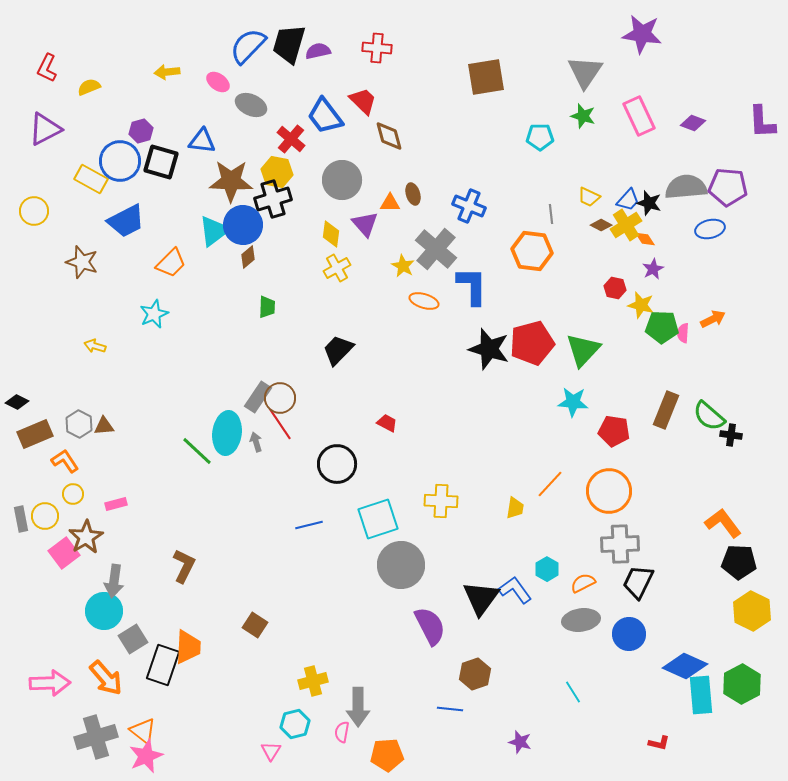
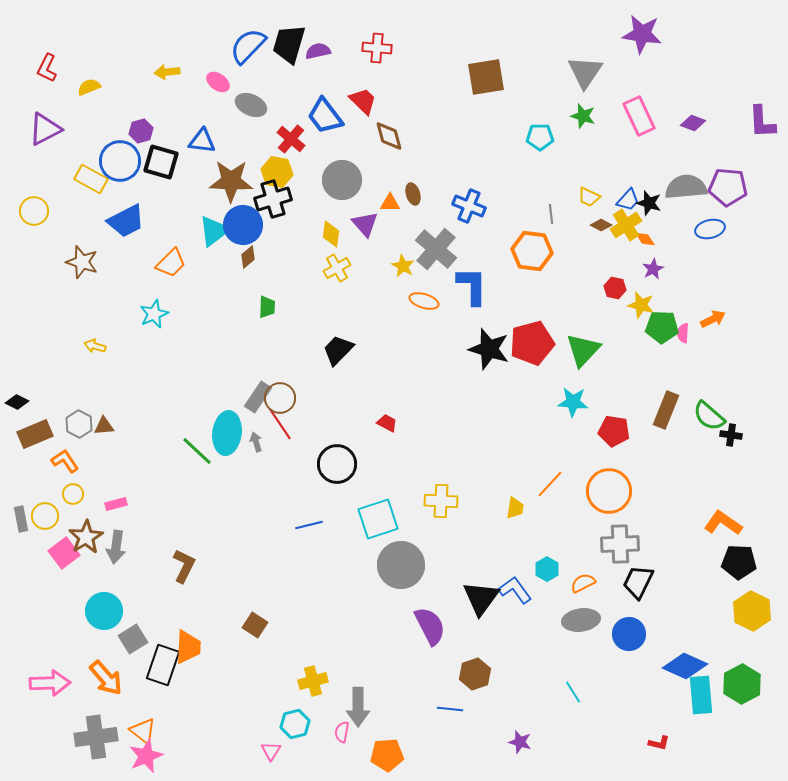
orange L-shape at (723, 523): rotated 18 degrees counterclockwise
gray arrow at (114, 581): moved 2 px right, 34 px up
gray cross at (96, 737): rotated 9 degrees clockwise
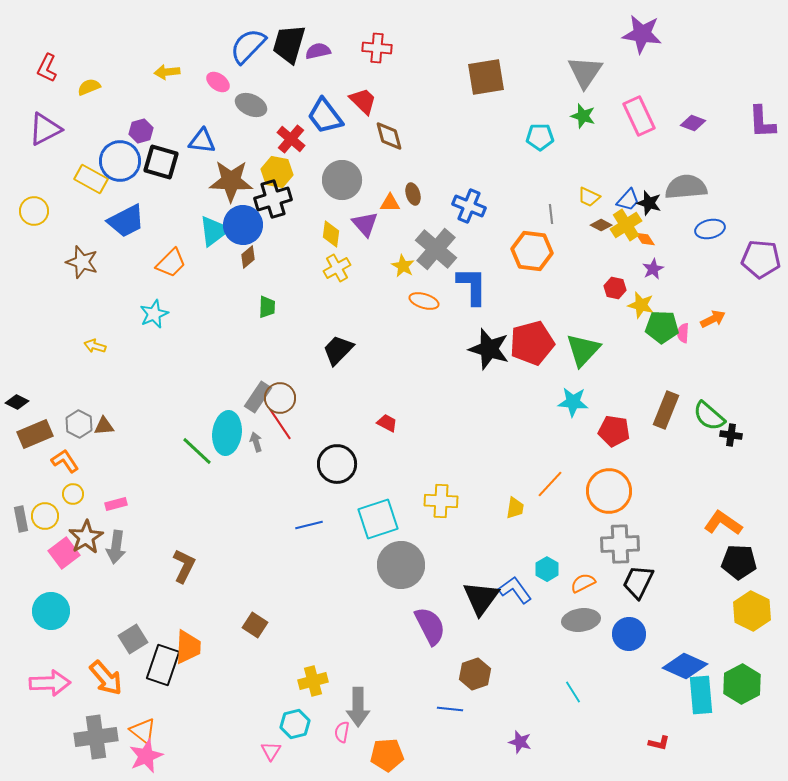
purple pentagon at (728, 187): moved 33 px right, 72 px down
cyan circle at (104, 611): moved 53 px left
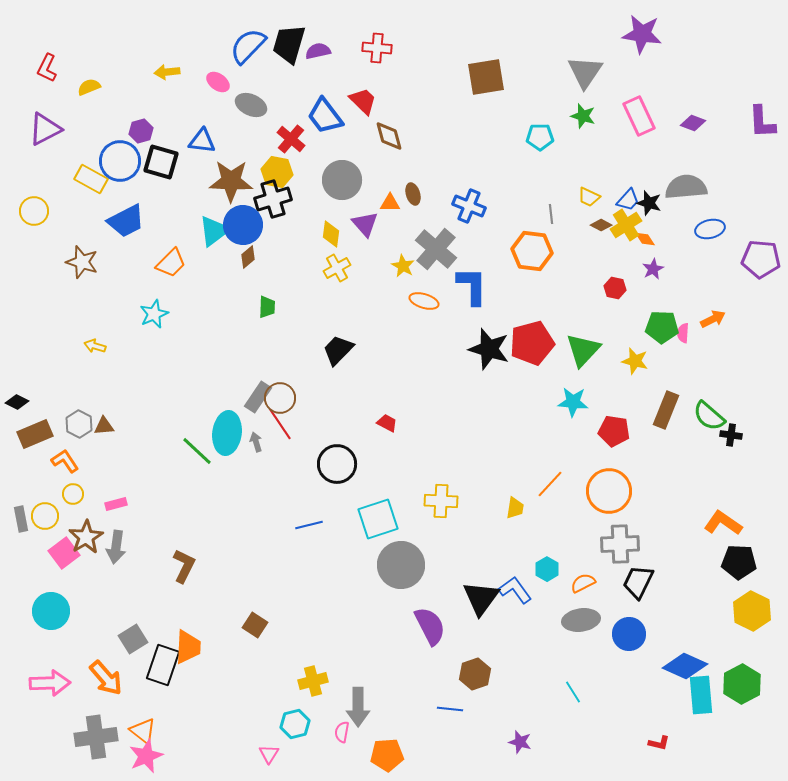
yellow star at (641, 305): moved 6 px left, 56 px down
pink triangle at (271, 751): moved 2 px left, 3 px down
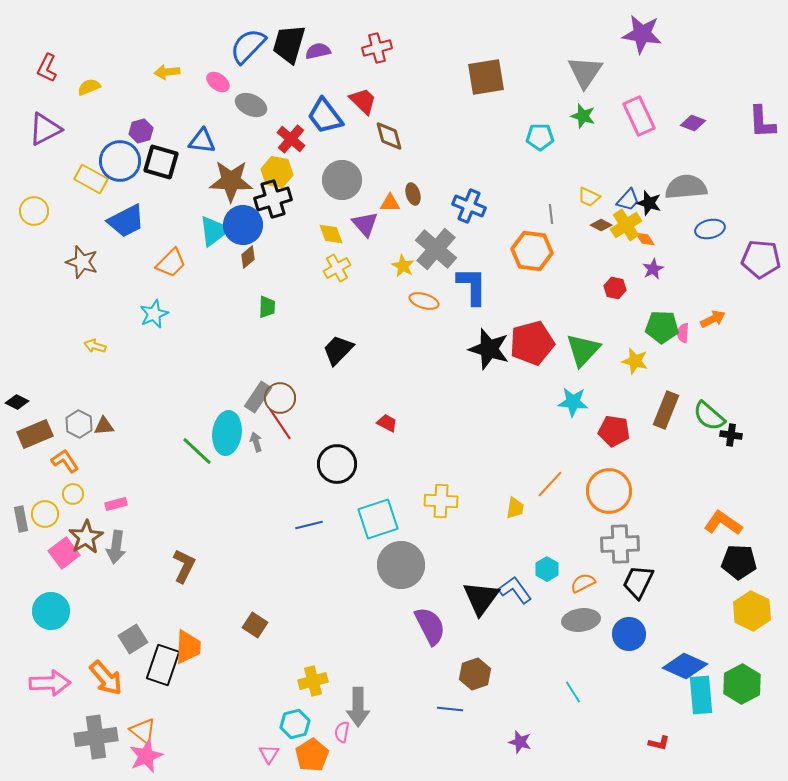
red cross at (377, 48): rotated 20 degrees counterclockwise
yellow diamond at (331, 234): rotated 28 degrees counterclockwise
yellow circle at (45, 516): moved 2 px up
orange pentagon at (387, 755): moved 75 px left; rotated 28 degrees counterclockwise
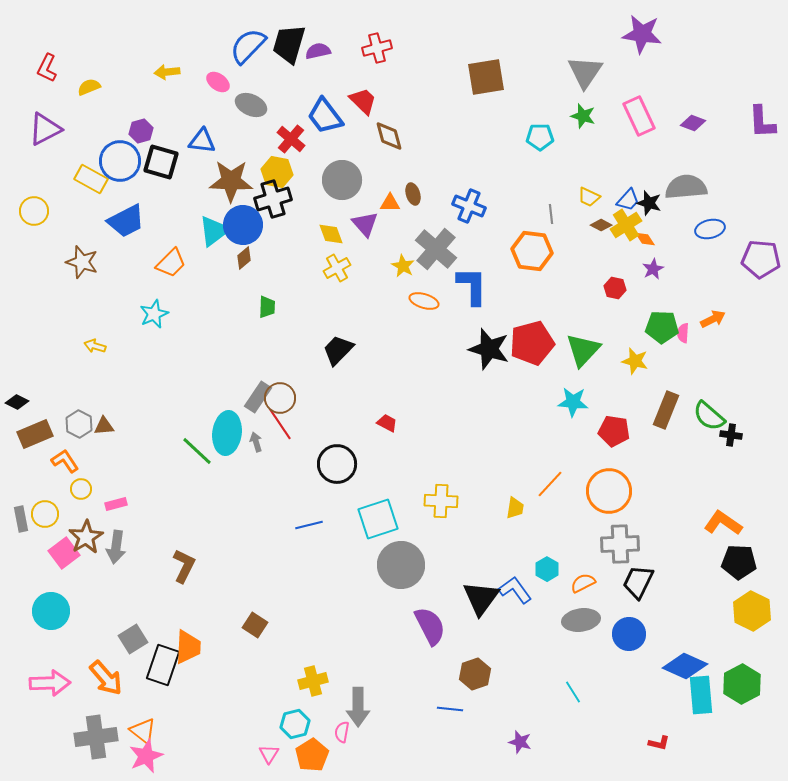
brown diamond at (248, 257): moved 4 px left, 1 px down
yellow circle at (73, 494): moved 8 px right, 5 px up
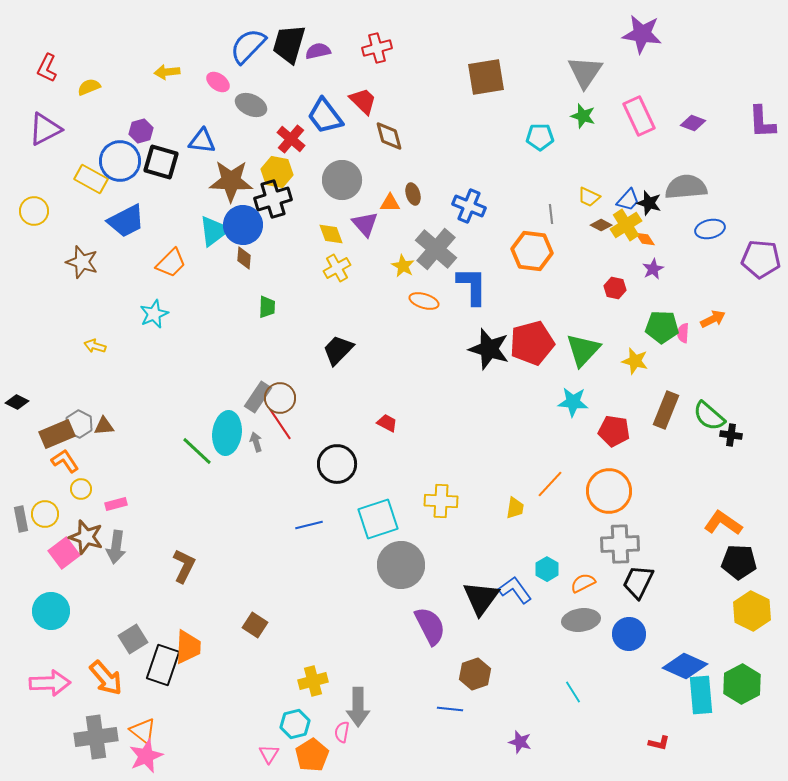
brown diamond at (244, 258): rotated 45 degrees counterclockwise
brown rectangle at (35, 434): moved 22 px right
brown star at (86, 537): rotated 24 degrees counterclockwise
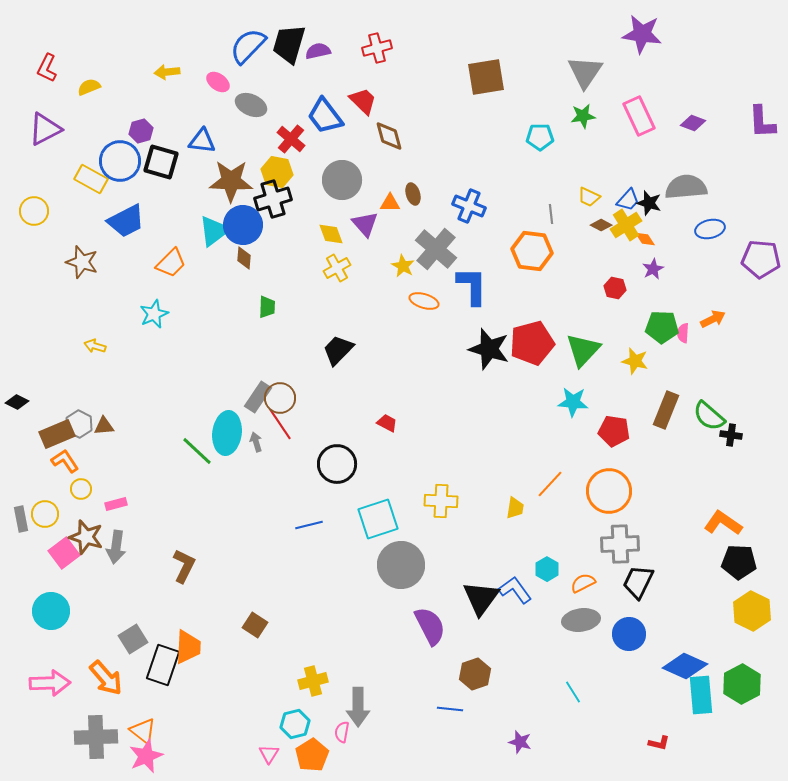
green star at (583, 116): rotated 25 degrees counterclockwise
gray cross at (96, 737): rotated 6 degrees clockwise
